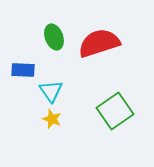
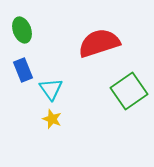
green ellipse: moved 32 px left, 7 px up
blue rectangle: rotated 65 degrees clockwise
cyan triangle: moved 2 px up
green square: moved 14 px right, 20 px up
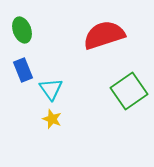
red semicircle: moved 5 px right, 8 px up
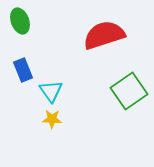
green ellipse: moved 2 px left, 9 px up
cyan triangle: moved 2 px down
yellow star: rotated 18 degrees counterclockwise
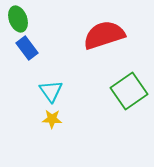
green ellipse: moved 2 px left, 2 px up
blue rectangle: moved 4 px right, 22 px up; rotated 15 degrees counterclockwise
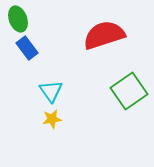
yellow star: rotated 12 degrees counterclockwise
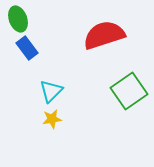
cyan triangle: rotated 20 degrees clockwise
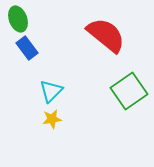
red semicircle: moved 2 px right; rotated 57 degrees clockwise
